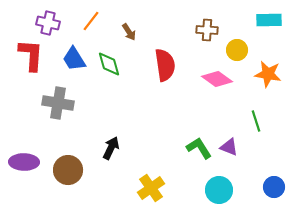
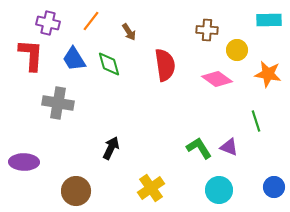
brown circle: moved 8 px right, 21 px down
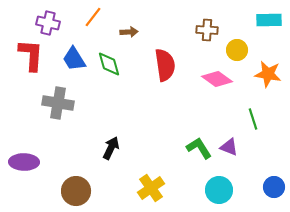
orange line: moved 2 px right, 4 px up
brown arrow: rotated 60 degrees counterclockwise
green line: moved 3 px left, 2 px up
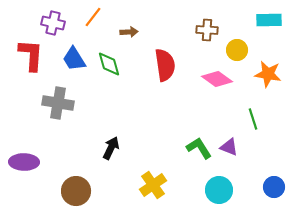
purple cross: moved 5 px right
yellow cross: moved 2 px right, 3 px up
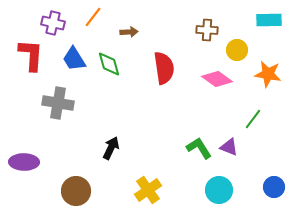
red semicircle: moved 1 px left, 3 px down
green line: rotated 55 degrees clockwise
yellow cross: moved 5 px left, 5 px down
